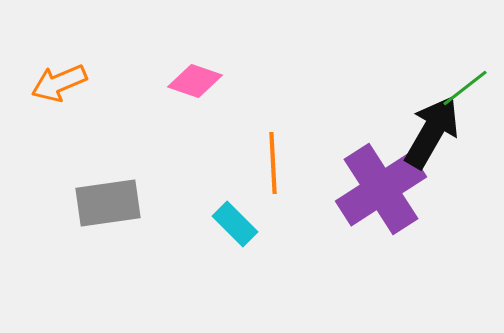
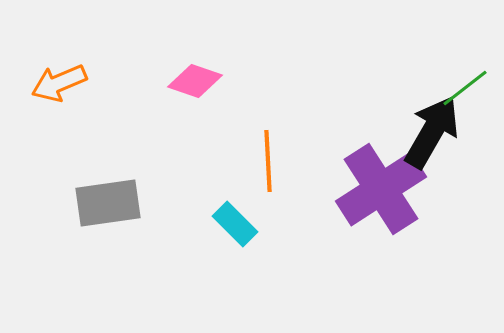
orange line: moved 5 px left, 2 px up
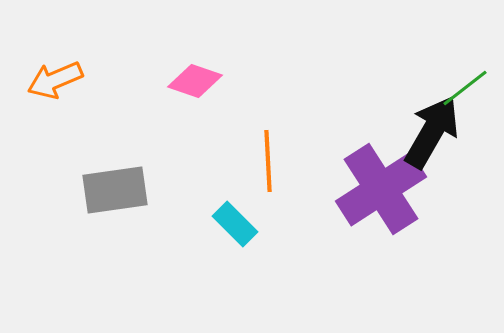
orange arrow: moved 4 px left, 3 px up
gray rectangle: moved 7 px right, 13 px up
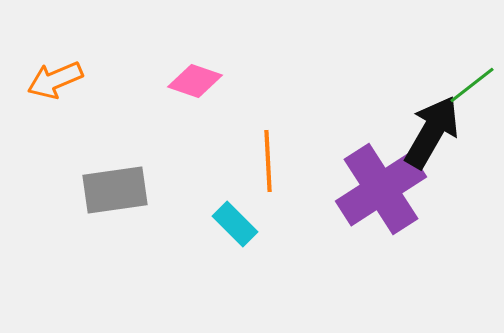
green line: moved 7 px right, 3 px up
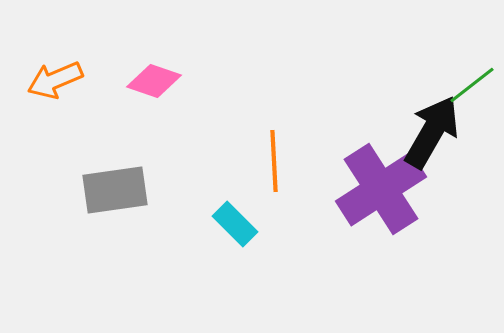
pink diamond: moved 41 px left
orange line: moved 6 px right
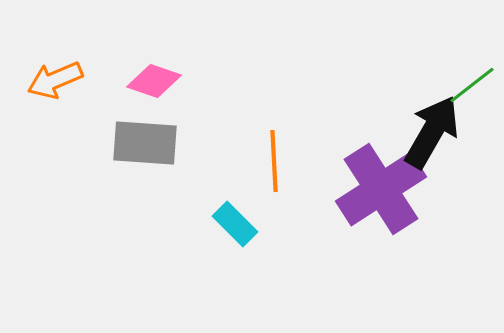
gray rectangle: moved 30 px right, 47 px up; rotated 12 degrees clockwise
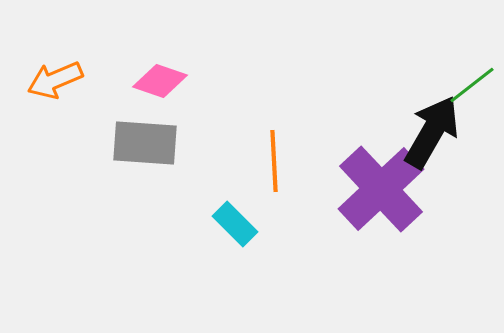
pink diamond: moved 6 px right
purple cross: rotated 10 degrees counterclockwise
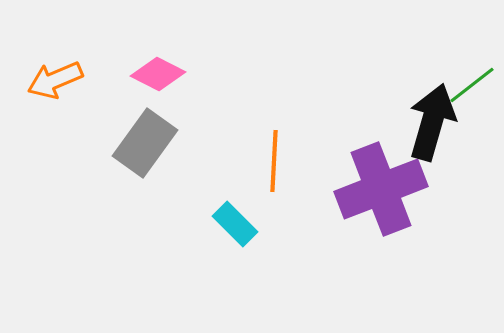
pink diamond: moved 2 px left, 7 px up; rotated 8 degrees clockwise
black arrow: moved 10 px up; rotated 14 degrees counterclockwise
gray rectangle: rotated 58 degrees counterclockwise
orange line: rotated 6 degrees clockwise
purple cross: rotated 22 degrees clockwise
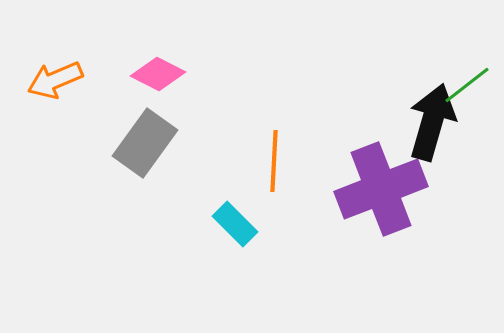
green line: moved 5 px left
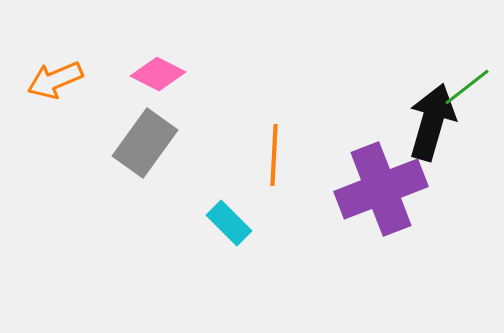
green line: moved 2 px down
orange line: moved 6 px up
cyan rectangle: moved 6 px left, 1 px up
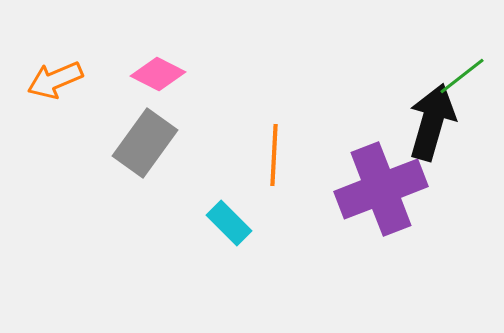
green line: moved 5 px left, 11 px up
